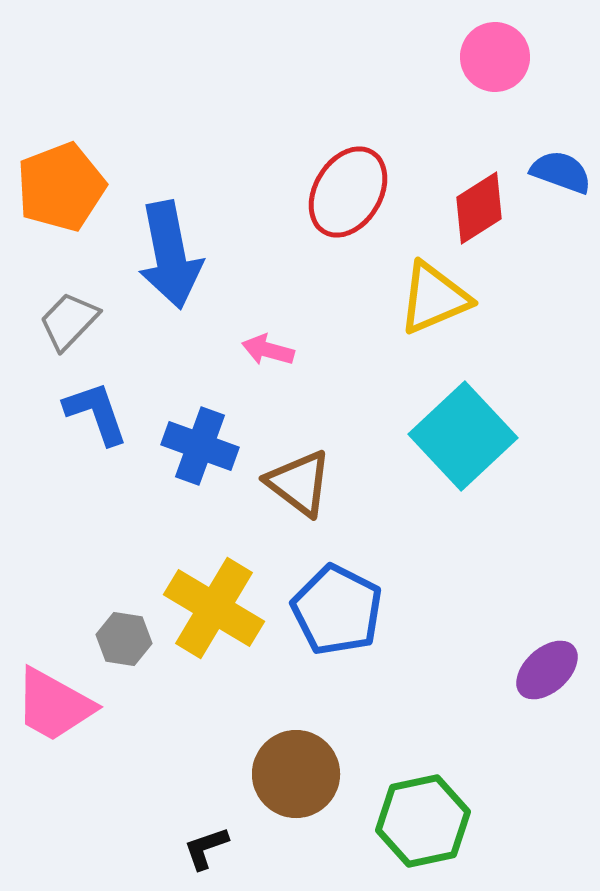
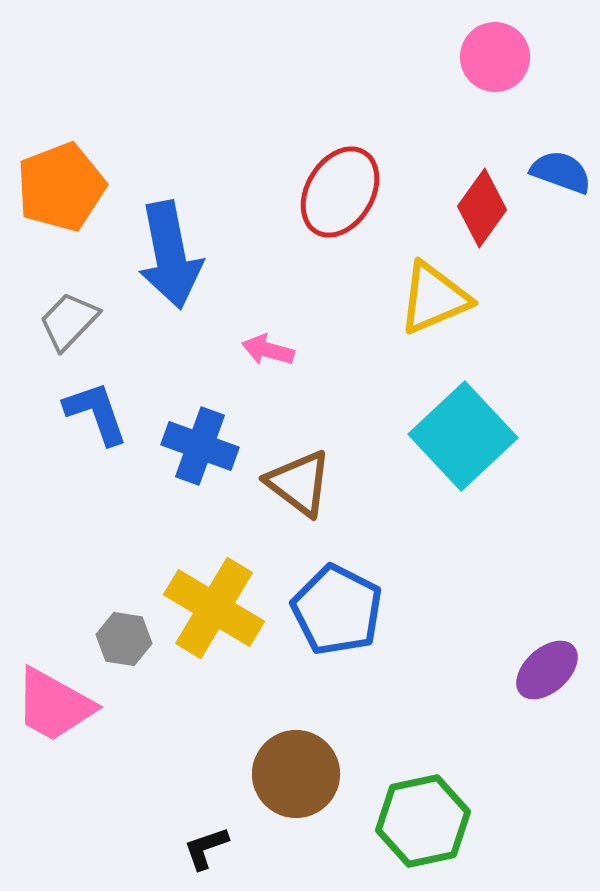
red ellipse: moved 8 px left
red diamond: moved 3 px right; rotated 22 degrees counterclockwise
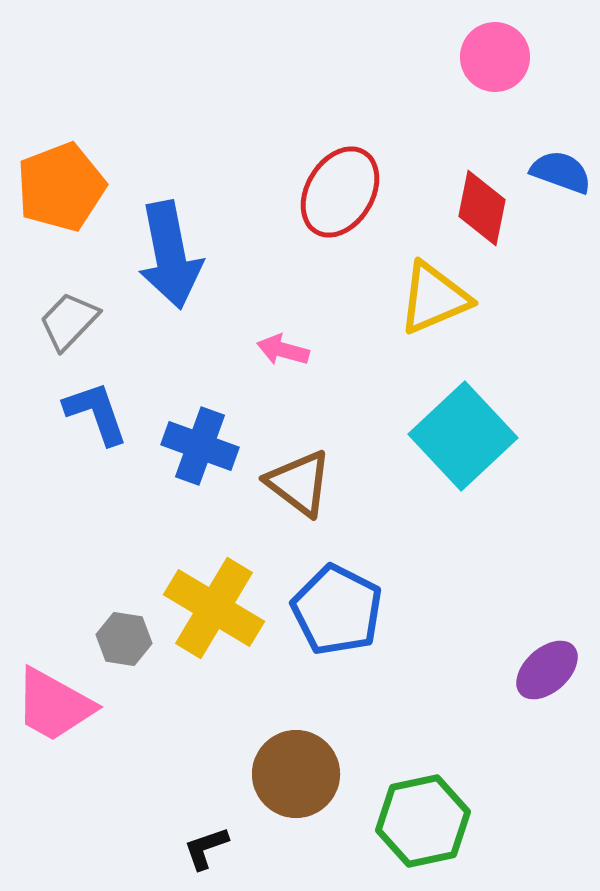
red diamond: rotated 24 degrees counterclockwise
pink arrow: moved 15 px right
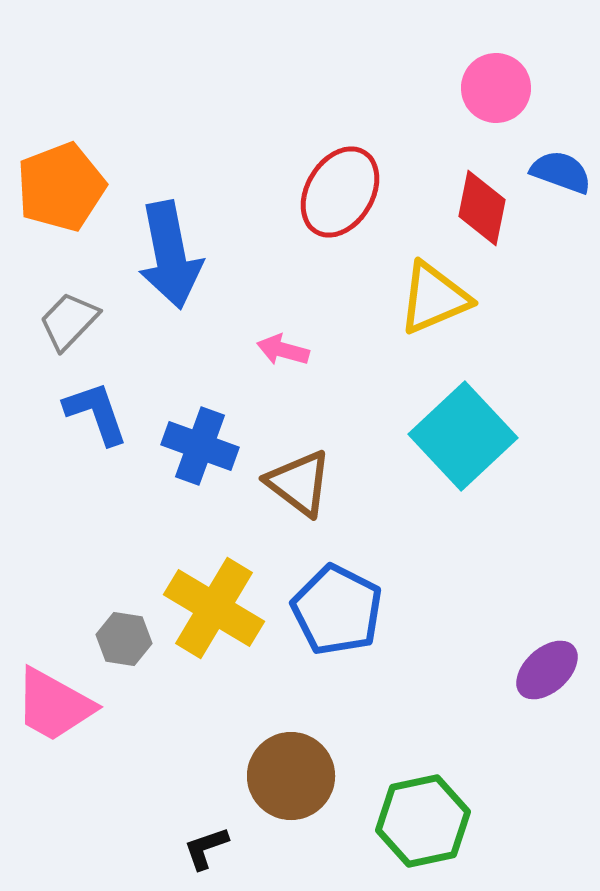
pink circle: moved 1 px right, 31 px down
brown circle: moved 5 px left, 2 px down
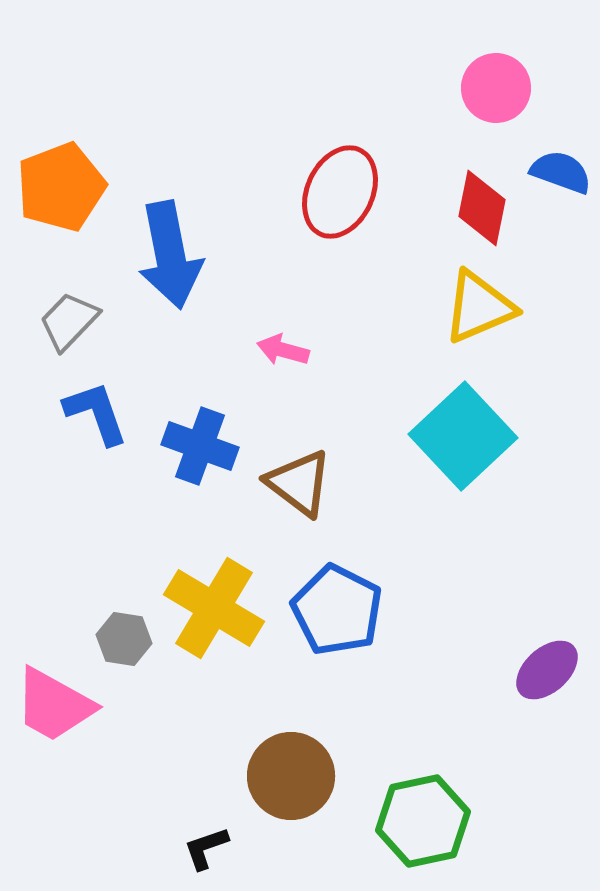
red ellipse: rotated 6 degrees counterclockwise
yellow triangle: moved 45 px right, 9 px down
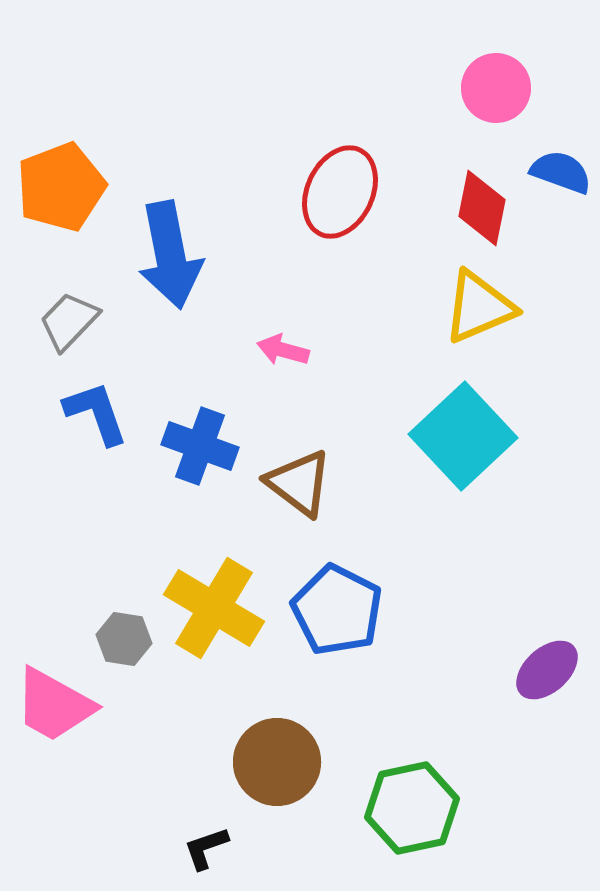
brown circle: moved 14 px left, 14 px up
green hexagon: moved 11 px left, 13 px up
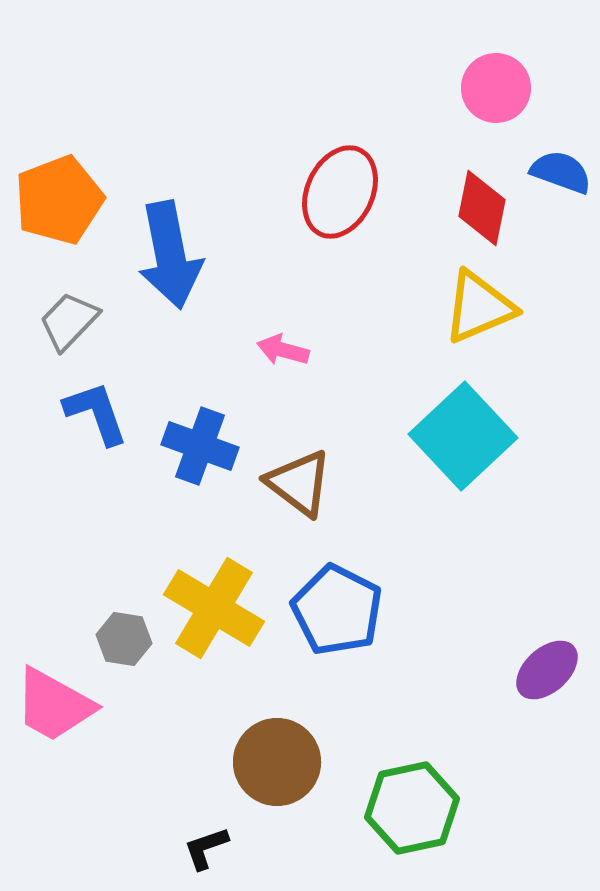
orange pentagon: moved 2 px left, 13 px down
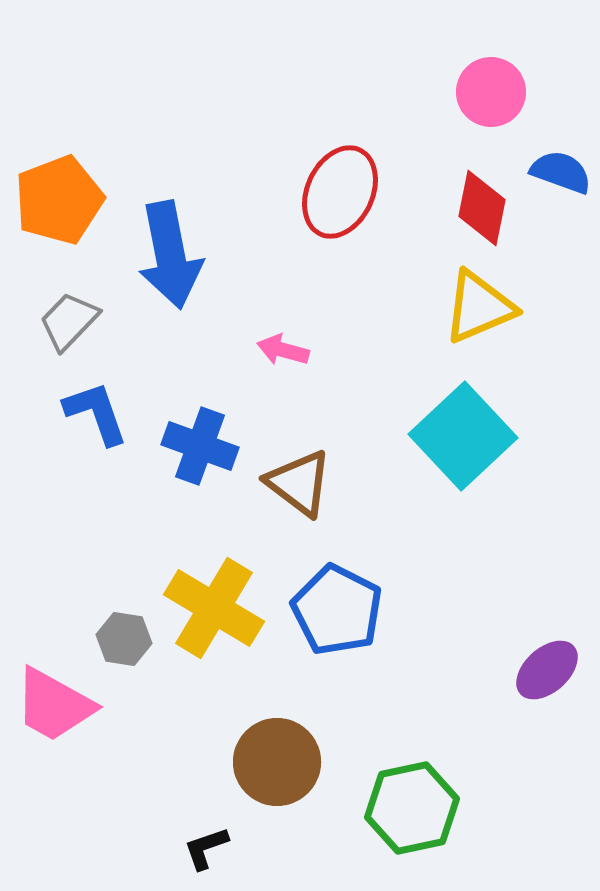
pink circle: moved 5 px left, 4 px down
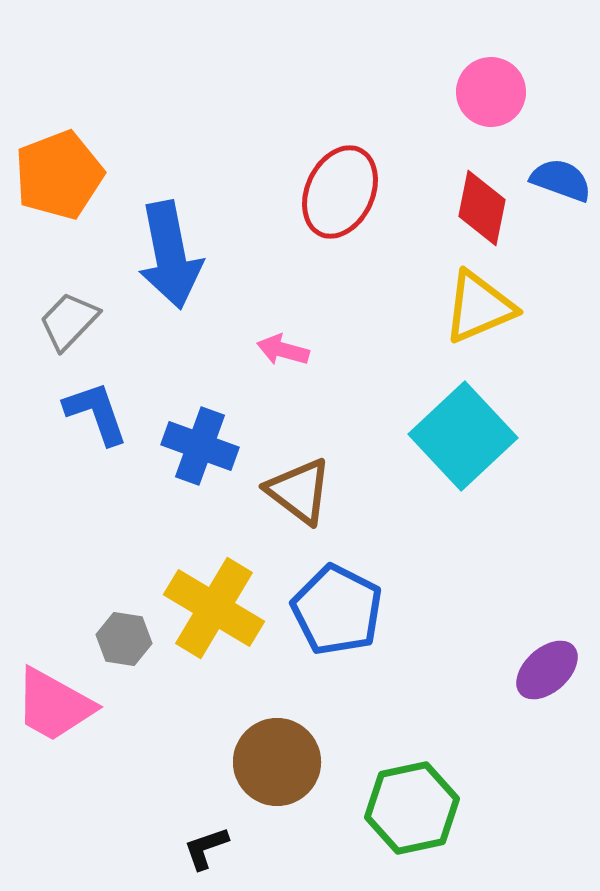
blue semicircle: moved 8 px down
orange pentagon: moved 25 px up
brown triangle: moved 8 px down
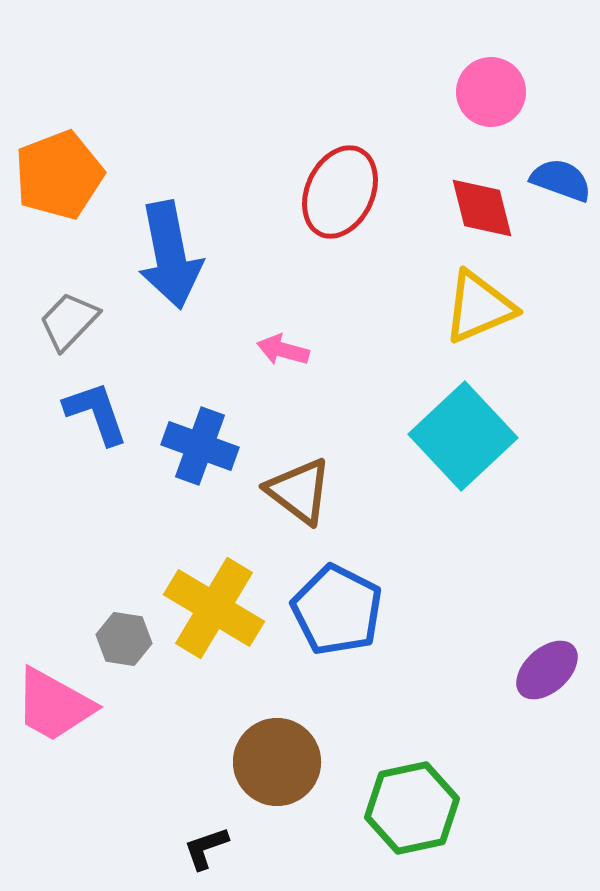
red diamond: rotated 26 degrees counterclockwise
